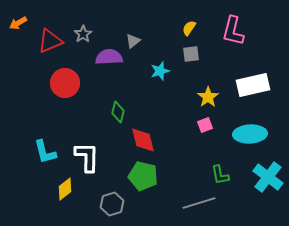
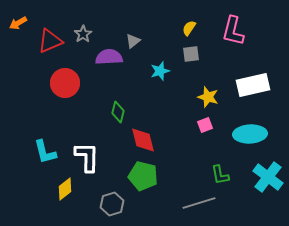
yellow star: rotated 20 degrees counterclockwise
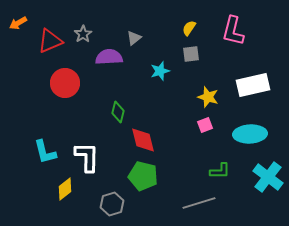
gray triangle: moved 1 px right, 3 px up
green L-shape: moved 4 px up; rotated 80 degrees counterclockwise
